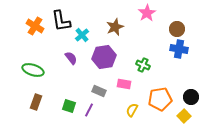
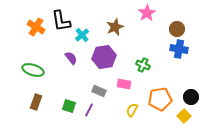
orange cross: moved 1 px right, 1 px down
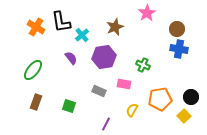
black L-shape: moved 1 px down
green ellipse: rotated 70 degrees counterclockwise
purple line: moved 17 px right, 14 px down
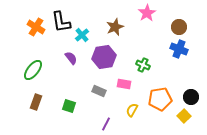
brown circle: moved 2 px right, 2 px up
blue cross: rotated 12 degrees clockwise
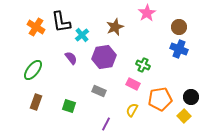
pink rectangle: moved 9 px right; rotated 16 degrees clockwise
